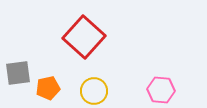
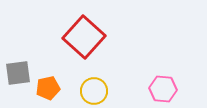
pink hexagon: moved 2 px right, 1 px up
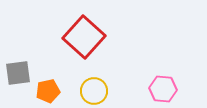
orange pentagon: moved 3 px down
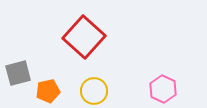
gray square: rotated 8 degrees counterclockwise
pink hexagon: rotated 20 degrees clockwise
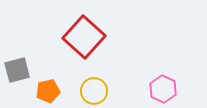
gray square: moved 1 px left, 3 px up
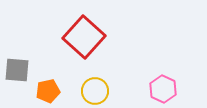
gray square: rotated 20 degrees clockwise
yellow circle: moved 1 px right
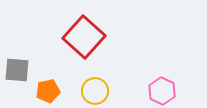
pink hexagon: moved 1 px left, 2 px down
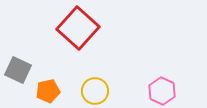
red square: moved 6 px left, 9 px up
gray square: moved 1 px right; rotated 20 degrees clockwise
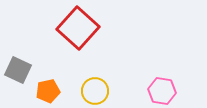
pink hexagon: rotated 16 degrees counterclockwise
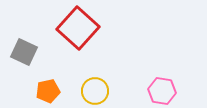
gray square: moved 6 px right, 18 px up
